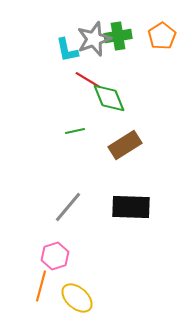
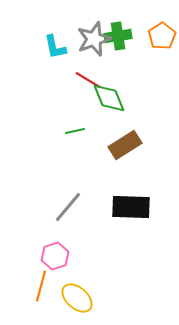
cyan L-shape: moved 12 px left, 3 px up
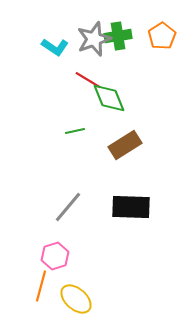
cyan L-shape: rotated 44 degrees counterclockwise
yellow ellipse: moved 1 px left, 1 px down
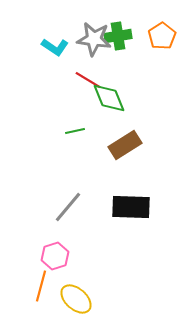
gray star: rotated 28 degrees clockwise
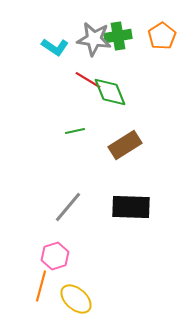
green diamond: moved 1 px right, 6 px up
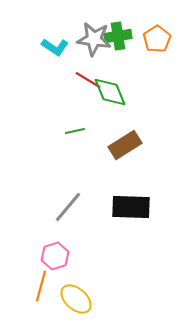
orange pentagon: moved 5 px left, 3 px down
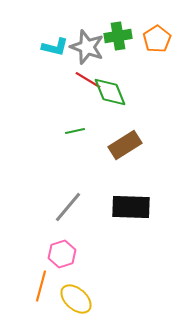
gray star: moved 7 px left, 8 px down; rotated 12 degrees clockwise
cyan L-shape: rotated 20 degrees counterclockwise
pink hexagon: moved 7 px right, 2 px up
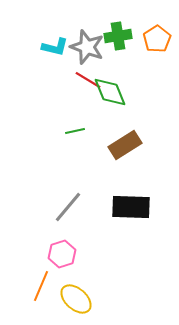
orange line: rotated 8 degrees clockwise
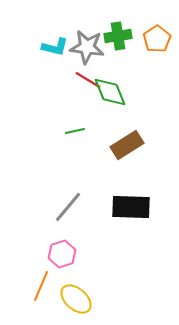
gray star: rotated 12 degrees counterclockwise
brown rectangle: moved 2 px right
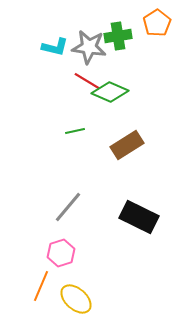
orange pentagon: moved 16 px up
gray star: moved 2 px right
red line: moved 1 px left, 1 px down
green diamond: rotated 45 degrees counterclockwise
black rectangle: moved 8 px right, 10 px down; rotated 24 degrees clockwise
pink hexagon: moved 1 px left, 1 px up
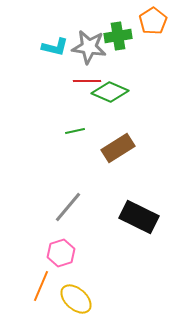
orange pentagon: moved 4 px left, 2 px up
red line: rotated 32 degrees counterclockwise
brown rectangle: moved 9 px left, 3 px down
